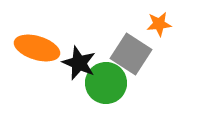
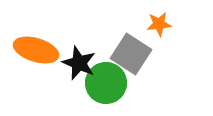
orange ellipse: moved 1 px left, 2 px down
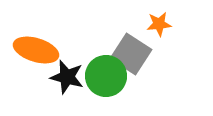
black star: moved 12 px left, 14 px down; rotated 8 degrees counterclockwise
green circle: moved 7 px up
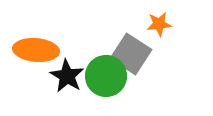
orange ellipse: rotated 12 degrees counterclockwise
black star: moved 1 px up; rotated 16 degrees clockwise
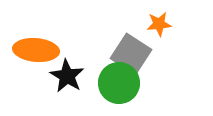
green circle: moved 13 px right, 7 px down
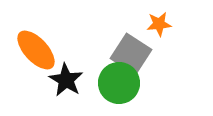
orange ellipse: rotated 42 degrees clockwise
black star: moved 1 px left, 4 px down
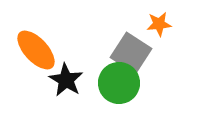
gray square: moved 1 px up
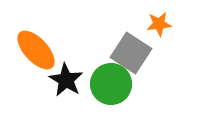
green circle: moved 8 px left, 1 px down
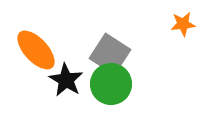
orange star: moved 24 px right
gray square: moved 21 px left, 1 px down
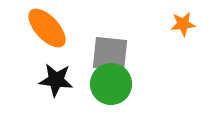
orange ellipse: moved 11 px right, 22 px up
gray square: rotated 27 degrees counterclockwise
black star: moved 10 px left; rotated 24 degrees counterclockwise
